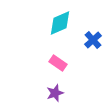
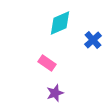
pink rectangle: moved 11 px left
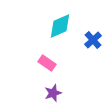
cyan diamond: moved 3 px down
purple star: moved 2 px left
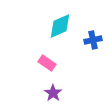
blue cross: rotated 30 degrees clockwise
purple star: rotated 18 degrees counterclockwise
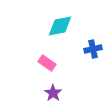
cyan diamond: rotated 12 degrees clockwise
blue cross: moved 9 px down
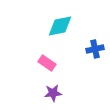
blue cross: moved 2 px right
purple star: rotated 30 degrees clockwise
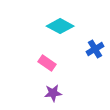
cyan diamond: rotated 40 degrees clockwise
blue cross: rotated 18 degrees counterclockwise
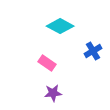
blue cross: moved 2 px left, 2 px down
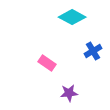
cyan diamond: moved 12 px right, 9 px up
purple star: moved 16 px right
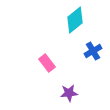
cyan diamond: moved 3 px right, 3 px down; rotated 68 degrees counterclockwise
pink rectangle: rotated 18 degrees clockwise
